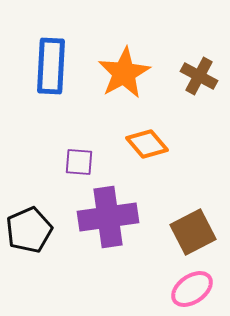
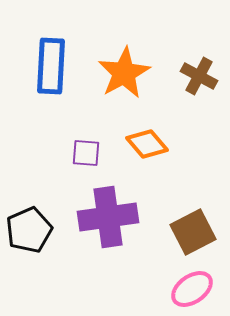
purple square: moved 7 px right, 9 px up
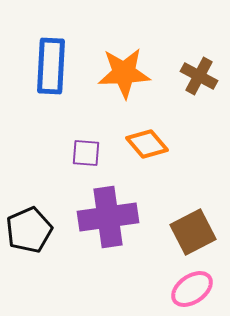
orange star: rotated 26 degrees clockwise
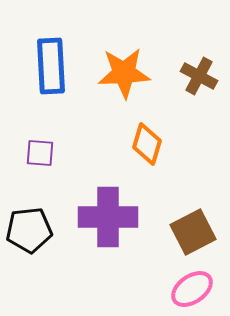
blue rectangle: rotated 6 degrees counterclockwise
orange diamond: rotated 57 degrees clockwise
purple square: moved 46 px left
purple cross: rotated 8 degrees clockwise
black pentagon: rotated 18 degrees clockwise
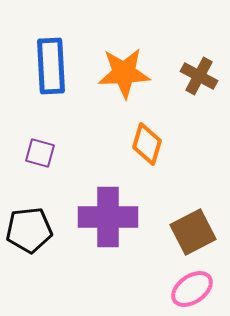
purple square: rotated 12 degrees clockwise
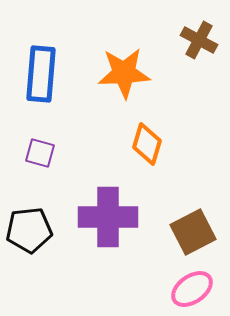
blue rectangle: moved 10 px left, 8 px down; rotated 8 degrees clockwise
brown cross: moved 36 px up
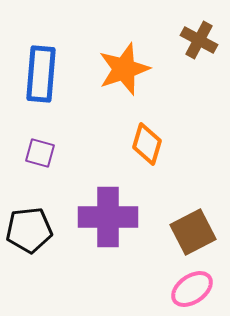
orange star: moved 4 px up; rotated 16 degrees counterclockwise
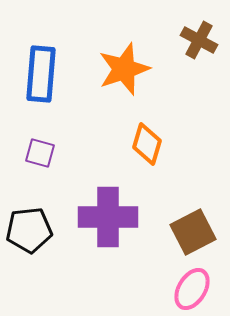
pink ellipse: rotated 24 degrees counterclockwise
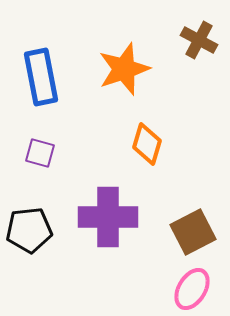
blue rectangle: moved 3 px down; rotated 16 degrees counterclockwise
